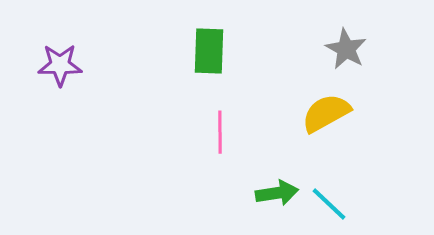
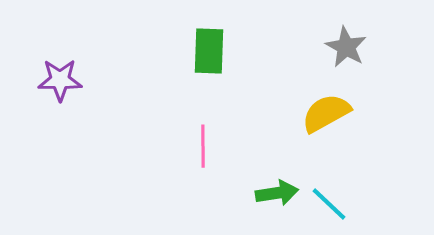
gray star: moved 2 px up
purple star: moved 15 px down
pink line: moved 17 px left, 14 px down
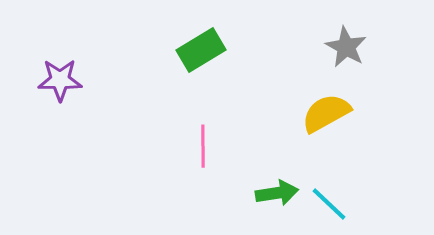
green rectangle: moved 8 px left, 1 px up; rotated 57 degrees clockwise
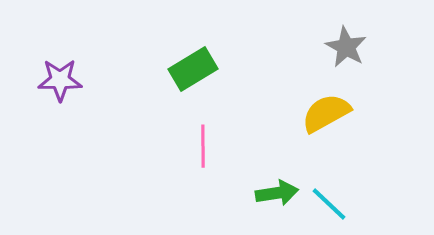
green rectangle: moved 8 px left, 19 px down
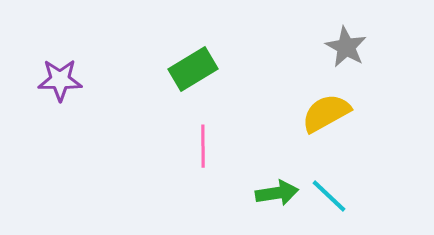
cyan line: moved 8 px up
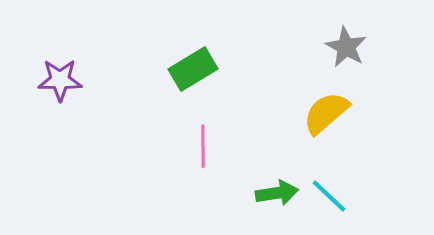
yellow semicircle: rotated 12 degrees counterclockwise
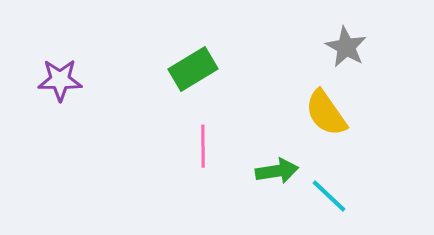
yellow semicircle: rotated 84 degrees counterclockwise
green arrow: moved 22 px up
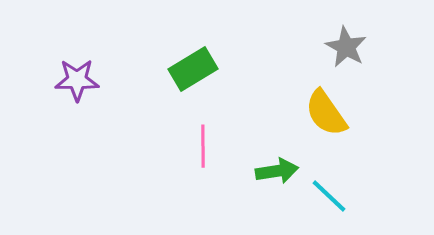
purple star: moved 17 px right
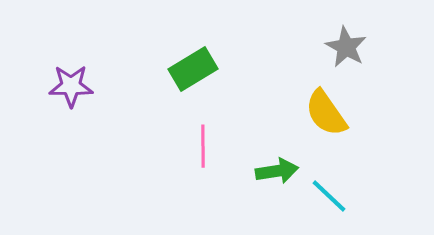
purple star: moved 6 px left, 6 px down
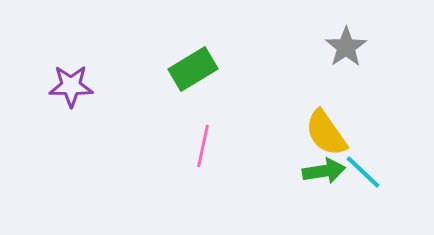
gray star: rotated 9 degrees clockwise
yellow semicircle: moved 20 px down
pink line: rotated 12 degrees clockwise
green arrow: moved 47 px right
cyan line: moved 34 px right, 24 px up
